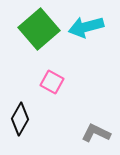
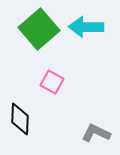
cyan arrow: rotated 16 degrees clockwise
black diamond: rotated 28 degrees counterclockwise
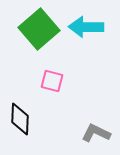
pink square: moved 1 px up; rotated 15 degrees counterclockwise
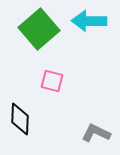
cyan arrow: moved 3 px right, 6 px up
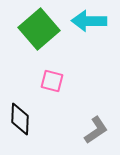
gray L-shape: moved 3 px up; rotated 120 degrees clockwise
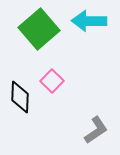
pink square: rotated 30 degrees clockwise
black diamond: moved 22 px up
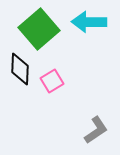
cyan arrow: moved 1 px down
pink square: rotated 15 degrees clockwise
black diamond: moved 28 px up
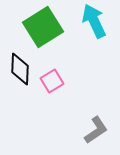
cyan arrow: moved 5 px right, 1 px up; rotated 64 degrees clockwise
green square: moved 4 px right, 2 px up; rotated 9 degrees clockwise
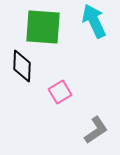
green square: rotated 36 degrees clockwise
black diamond: moved 2 px right, 3 px up
pink square: moved 8 px right, 11 px down
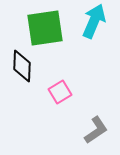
cyan arrow: rotated 48 degrees clockwise
green square: moved 2 px right, 1 px down; rotated 12 degrees counterclockwise
